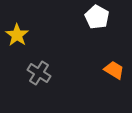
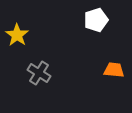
white pentagon: moved 1 px left, 3 px down; rotated 25 degrees clockwise
orange trapezoid: rotated 25 degrees counterclockwise
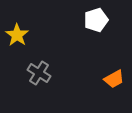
orange trapezoid: moved 9 px down; rotated 145 degrees clockwise
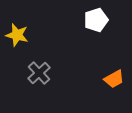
yellow star: rotated 20 degrees counterclockwise
gray cross: rotated 15 degrees clockwise
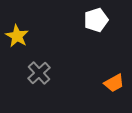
yellow star: moved 1 px down; rotated 15 degrees clockwise
orange trapezoid: moved 4 px down
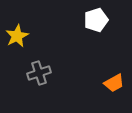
yellow star: rotated 15 degrees clockwise
gray cross: rotated 25 degrees clockwise
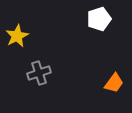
white pentagon: moved 3 px right, 1 px up
orange trapezoid: rotated 25 degrees counterclockwise
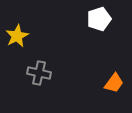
gray cross: rotated 30 degrees clockwise
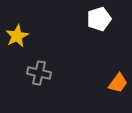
orange trapezoid: moved 4 px right
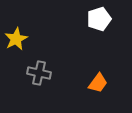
yellow star: moved 1 px left, 3 px down
orange trapezoid: moved 20 px left
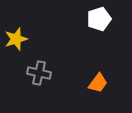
yellow star: rotated 10 degrees clockwise
